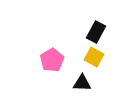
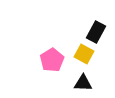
yellow square: moved 10 px left, 3 px up
black triangle: moved 1 px right
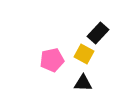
black rectangle: moved 2 px right, 1 px down; rotated 15 degrees clockwise
pink pentagon: rotated 20 degrees clockwise
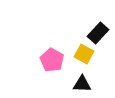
pink pentagon: rotated 30 degrees counterclockwise
black triangle: moved 1 px left, 1 px down
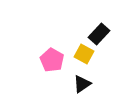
black rectangle: moved 1 px right, 1 px down
black triangle: rotated 36 degrees counterclockwise
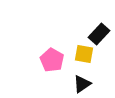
yellow square: rotated 18 degrees counterclockwise
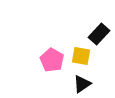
yellow square: moved 3 px left, 2 px down
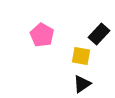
pink pentagon: moved 10 px left, 25 px up
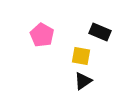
black rectangle: moved 1 px right, 2 px up; rotated 70 degrees clockwise
black triangle: moved 1 px right, 3 px up
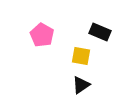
black triangle: moved 2 px left, 4 px down
